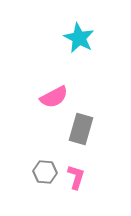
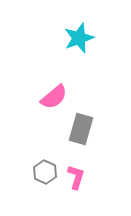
cyan star: rotated 24 degrees clockwise
pink semicircle: rotated 12 degrees counterclockwise
gray hexagon: rotated 20 degrees clockwise
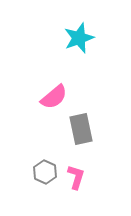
gray rectangle: rotated 28 degrees counterclockwise
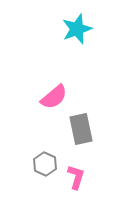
cyan star: moved 2 px left, 9 px up
gray hexagon: moved 8 px up
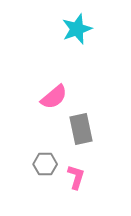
gray hexagon: rotated 25 degrees counterclockwise
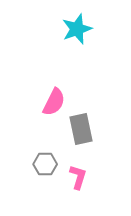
pink semicircle: moved 5 px down; rotated 24 degrees counterclockwise
pink L-shape: moved 2 px right
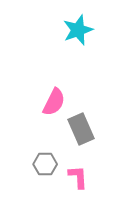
cyan star: moved 1 px right, 1 px down
gray rectangle: rotated 12 degrees counterclockwise
pink L-shape: rotated 20 degrees counterclockwise
